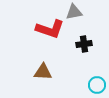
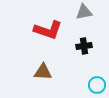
gray triangle: moved 10 px right
red L-shape: moved 2 px left, 1 px down
black cross: moved 2 px down
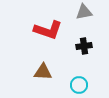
cyan circle: moved 18 px left
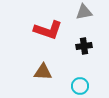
cyan circle: moved 1 px right, 1 px down
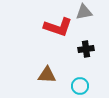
red L-shape: moved 10 px right, 3 px up
black cross: moved 2 px right, 3 px down
brown triangle: moved 4 px right, 3 px down
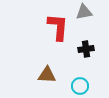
red L-shape: rotated 104 degrees counterclockwise
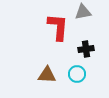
gray triangle: moved 1 px left
cyan circle: moved 3 px left, 12 px up
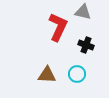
gray triangle: rotated 24 degrees clockwise
red L-shape: rotated 20 degrees clockwise
black cross: moved 4 px up; rotated 28 degrees clockwise
